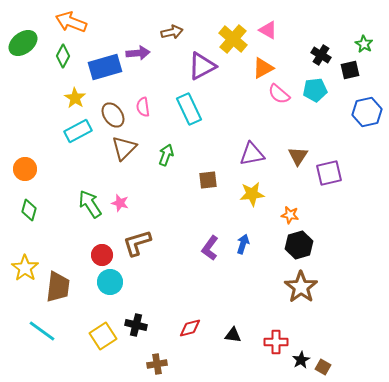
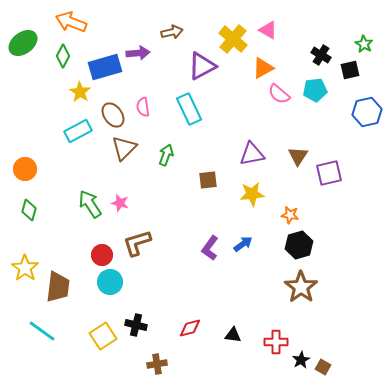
yellow star at (75, 98): moved 5 px right, 6 px up
blue arrow at (243, 244): rotated 36 degrees clockwise
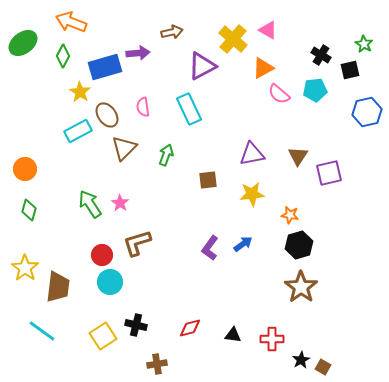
brown ellipse at (113, 115): moved 6 px left
pink star at (120, 203): rotated 18 degrees clockwise
red cross at (276, 342): moved 4 px left, 3 px up
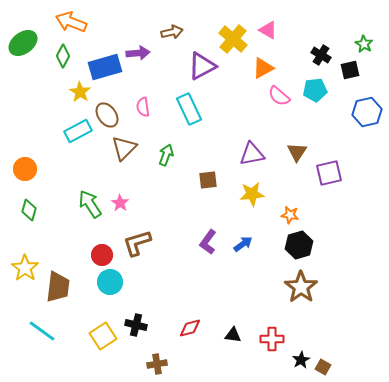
pink semicircle at (279, 94): moved 2 px down
brown triangle at (298, 156): moved 1 px left, 4 px up
purple L-shape at (210, 248): moved 2 px left, 6 px up
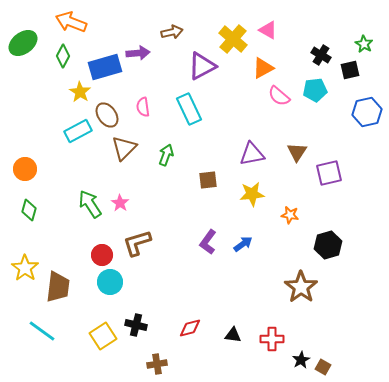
black hexagon at (299, 245): moved 29 px right
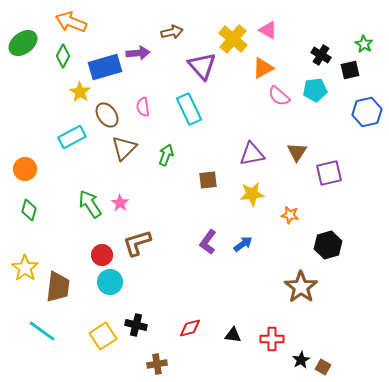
purple triangle at (202, 66): rotated 44 degrees counterclockwise
cyan rectangle at (78, 131): moved 6 px left, 6 px down
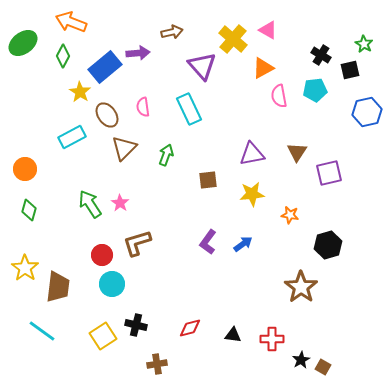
blue rectangle at (105, 67): rotated 24 degrees counterclockwise
pink semicircle at (279, 96): rotated 40 degrees clockwise
cyan circle at (110, 282): moved 2 px right, 2 px down
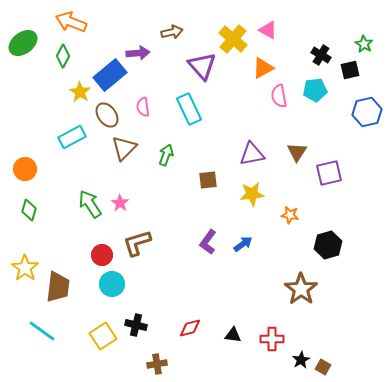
blue rectangle at (105, 67): moved 5 px right, 8 px down
brown star at (301, 287): moved 2 px down
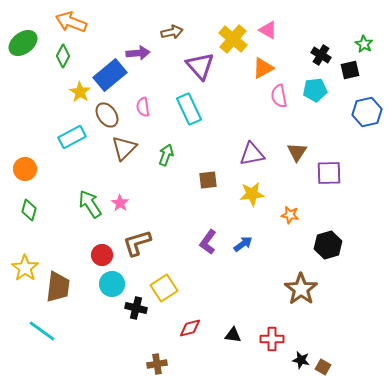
purple triangle at (202, 66): moved 2 px left
purple square at (329, 173): rotated 12 degrees clockwise
black cross at (136, 325): moved 17 px up
yellow square at (103, 336): moved 61 px right, 48 px up
black star at (301, 360): rotated 30 degrees counterclockwise
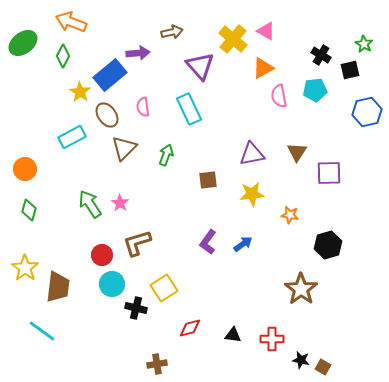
pink triangle at (268, 30): moved 2 px left, 1 px down
